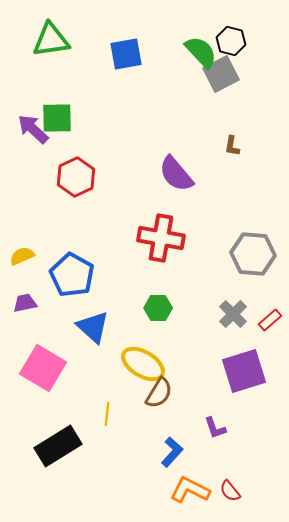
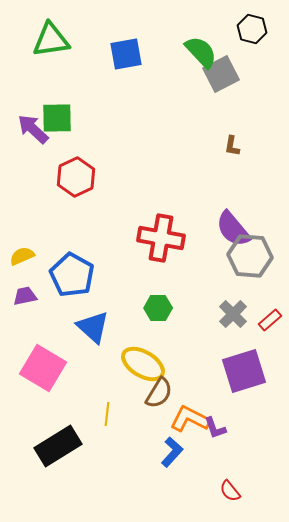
black hexagon: moved 21 px right, 12 px up
purple semicircle: moved 57 px right, 55 px down
gray hexagon: moved 3 px left, 2 px down
purple trapezoid: moved 7 px up
orange L-shape: moved 71 px up
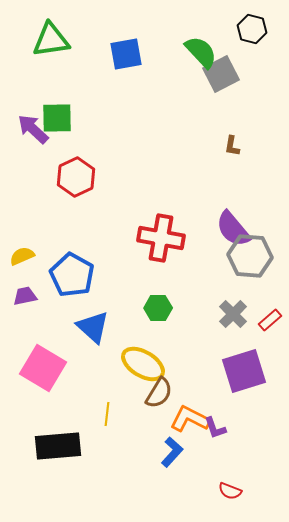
black rectangle: rotated 27 degrees clockwise
red semicircle: rotated 30 degrees counterclockwise
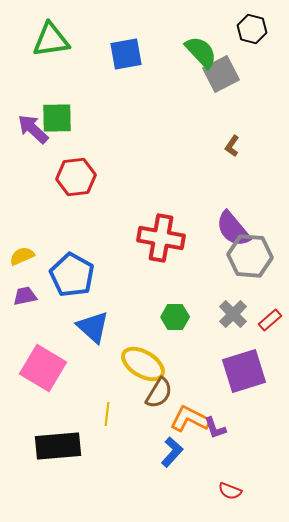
brown L-shape: rotated 25 degrees clockwise
red hexagon: rotated 18 degrees clockwise
green hexagon: moved 17 px right, 9 px down
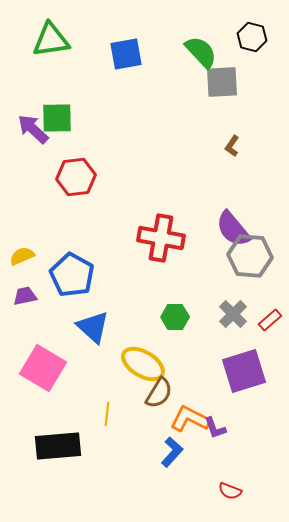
black hexagon: moved 8 px down
gray square: moved 1 px right, 8 px down; rotated 24 degrees clockwise
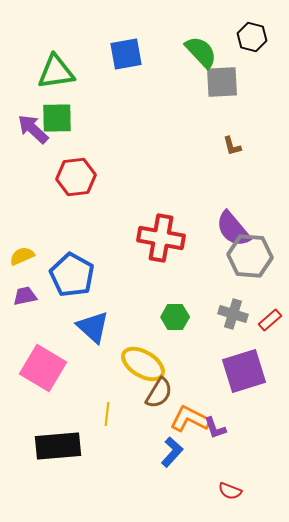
green triangle: moved 5 px right, 32 px down
brown L-shape: rotated 50 degrees counterclockwise
gray cross: rotated 28 degrees counterclockwise
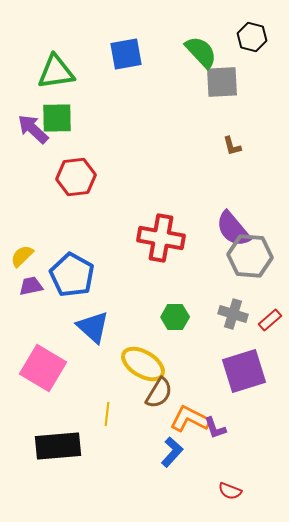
yellow semicircle: rotated 20 degrees counterclockwise
purple trapezoid: moved 6 px right, 10 px up
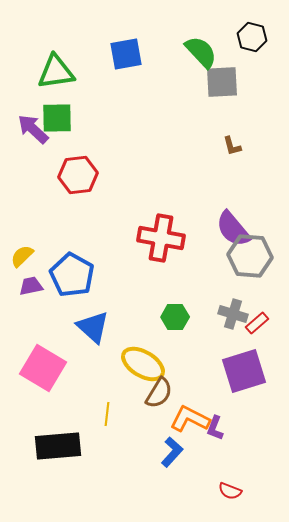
red hexagon: moved 2 px right, 2 px up
red rectangle: moved 13 px left, 3 px down
purple L-shape: rotated 40 degrees clockwise
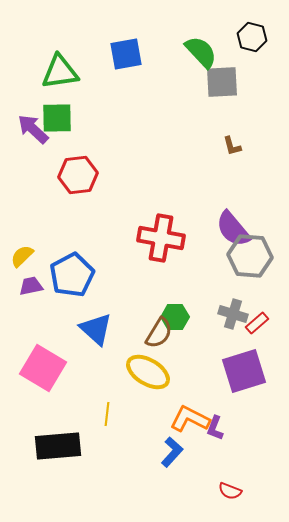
green triangle: moved 4 px right
blue pentagon: rotated 15 degrees clockwise
blue triangle: moved 3 px right, 2 px down
yellow ellipse: moved 5 px right, 8 px down
brown semicircle: moved 60 px up
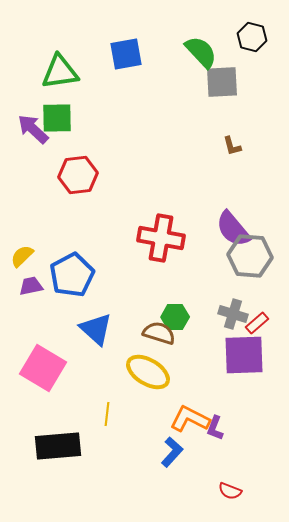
brown semicircle: rotated 104 degrees counterclockwise
purple square: moved 16 px up; rotated 15 degrees clockwise
